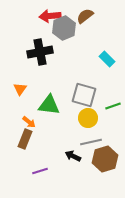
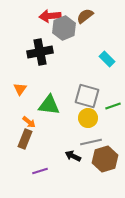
gray square: moved 3 px right, 1 px down
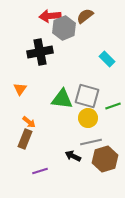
green triangle: moved 13 px right, 6 px up
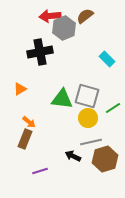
orange triangle: rotated 24 degrees clockwise
green line: moved 2 px down; rotated 14 degrees counterclockwise
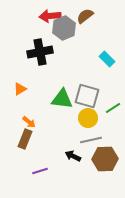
gray line: moved 2 px up
brown hexagon: rotated 15 degrees clockwise
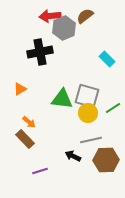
yellow circle: moved 5 px up
brown rectangle: rotated 66 degrees counterclockwise
brown hexagon: moved 1 px right, 1 px down
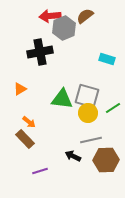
cyan rectangle: rotated 28 degrees counterclockwise
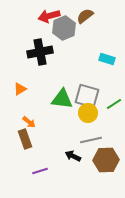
red arrow: moved 1 px left; rotated 10 degrees counterclockwise
green line: moved 1 px right, 4 px up
brown rectangle: rotated 24 degrees clockwise
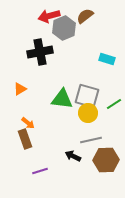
orange arrow: moved 1 px left, 1 px down
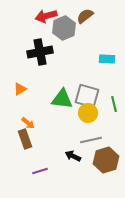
red arrow: moved 3 px left
cyan rectangle: rotated 14 degrees counterclockwise
green line: rotated 70 degrees counterclockwise
brown hexagon: rotated 15 degrees counterclockwise
